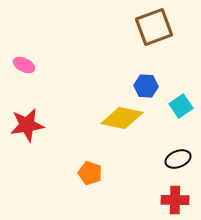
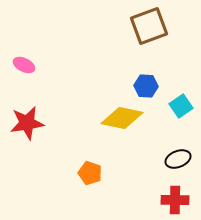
brown square: moved 5 px left, 1 px up
red star: moved 2 px up
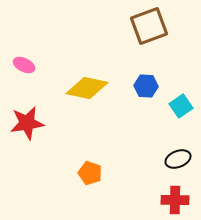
yellow diamond: moved 35 px left, 30 px up
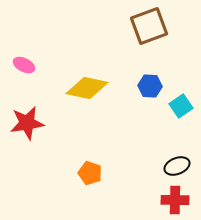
blue hexagon: moved 4 px right
black ellipse: moved 1 px left, 7 px down
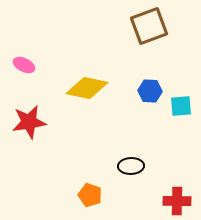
blue hexagon: moved 5 px down
cyan square: rotated 30 degrees clockwise
red star: moved 2 px right, 1 px up
black ellipse: moved 46 px left; rotated 20 degrees clockwise
orange pentagon: moved 22 px down
red cross: moved 2 px right, 1 px down
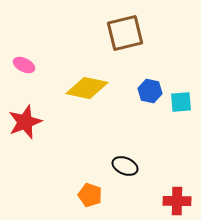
brown square: moved 24 px left, 7 px down; rotated 6 degrees clockwise
blue hexagon: rotated 10 degrees clockwise
cyan square: moved 4 px up
red star: moved 4 px left; rotated 12 degrees counterclockwise
black ellipse: moved 6 px left; rotated 25 degrees clockwise
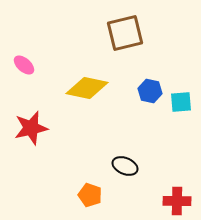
pink ellipse: rotated 15 degrees clockwise
red star: moved 6 px right, 6 px down; rotated 8 degrees clockwise
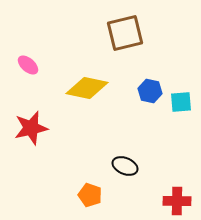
pink ellipse: moved 4 px right
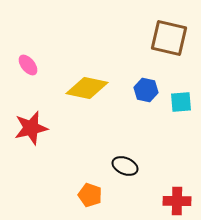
brown square: moved 44 px right, 5 px down; rotated 27 degrees clockwise
pink ellipse: rotated 10 degrees clockwise
blue hexagon: moved 4 px left, 1 px up
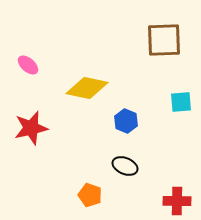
brown square: moved 5 px left, 2 px down; rotated 15 degrees counterclockwise
pink ellipse: rotated 10 degrees counterclockwise
blue hexagon: moved 20 px left, 31 px down; rotated 10 degrees clockwise
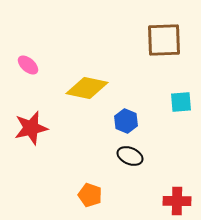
black ellipse: moved 5 px right, 10 px up
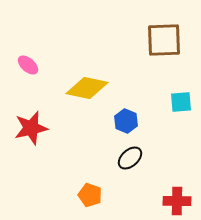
black ellipse: moved 2 px down; rotated 65 degrees counterclockwise
